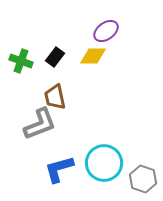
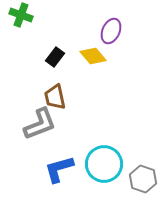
purple ellipse: moved 5 px right; rotated 30 degrees counterclockwise
yellow diamond: rotated 48 degrees clockwise
green cross: moved 46 px up
cyan circle: moved 1 px down
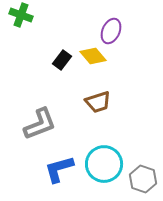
black rectangle: moved 7 px right, 3 px down
brown trapezoid: moved 43 px right, 5 px down; rotated 96 degrees counterclockwise
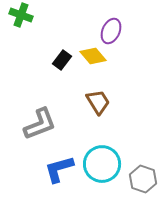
brown trapezoid: rotated 104 degrees counterclockwise
cyan circle: moved 2 px left
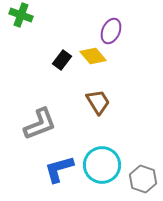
cyan circle: moved 1 px down
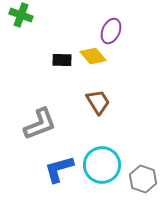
black rectangle: rotated 54 degrees clockwise
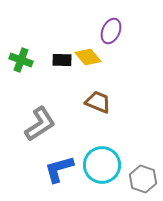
green cross: moved 45 px down
yellow diamond: moved 5 px left, 1 px down
brown trapezoid: rotated 36 degrees counterclockwise
gray L-shape: rotated 12 degrees counterclockwise
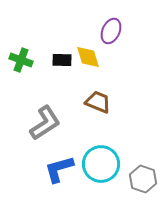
yellow diamond: rotated 24 degrees clockwise
gray L-shape: moved 5 px right, 1 px up
cyan circle: moved 1 px left, 1 px up
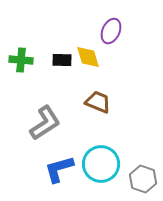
green cross: rotated 15 degrees counterclockwise
